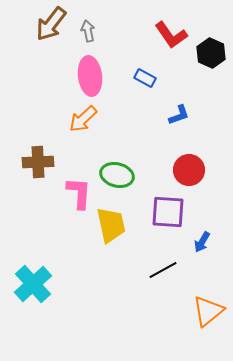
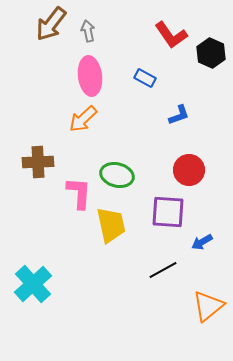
blue arrow: rotated 30 degrees clockwise
orange triangle: moved 5 px up
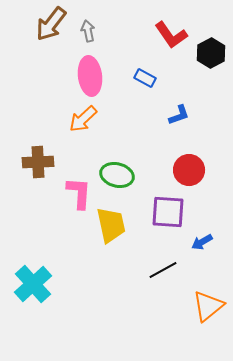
black hexagon: rotated 8 degrees clockwise
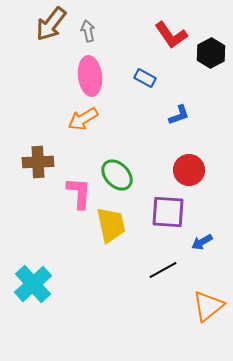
orange arrow: rotated 12 degrees clockwise
green ellipse: rotated 32 degrees clockwise
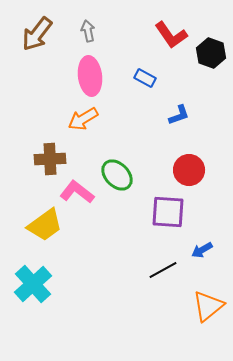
brown arrow: moved 14 px left, 10 px down
black hexagon: rotated 12 degrees counterclockwise
brown cross: moved 12 px right, 3 px up
pink L-shape: moved 2 px left, 1 px up; rotated 56 degrees counterclockwise
yellow trapezoid: moved 66 px left; rotated 66 degrees clockwise
blue arrow: moved 8 px down
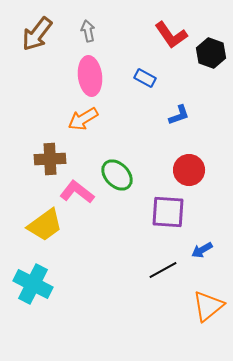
cyan cross: rotated 21 degrees counterclockwise
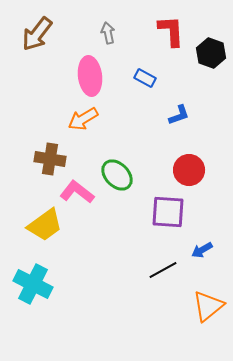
gray arrow: moved 20 px right, 2 px down
red L-shape: moved 4 px up; rotated 148 degrees counterclockwise
brown cross: rotated 12 degrees clockwise
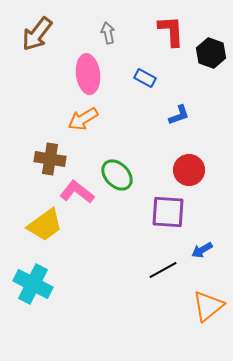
pink ellipse: moved 2 px left, 2 px up
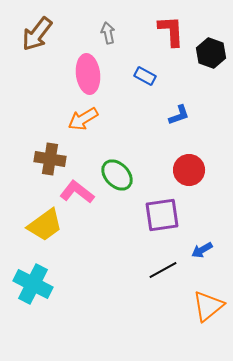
blue rectangle: moved 2 px up
purple square: moved 6 px left, 3 px down; rotated 12 degrees counterclockwise
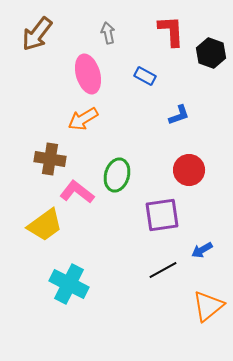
pink ellipse: rotated 9 degrees counterclockwise
green ellipse: rotated 60 degrees clockwise
cyan cross: moved 36 px right
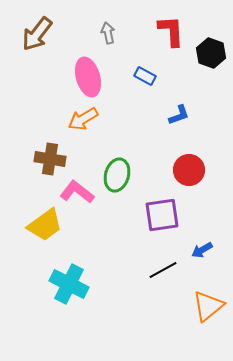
pink ellipse: moved 3 px down
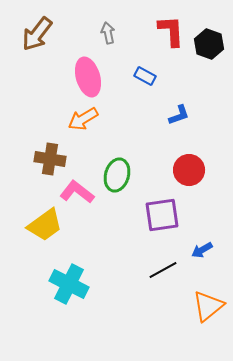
black hexagon: moved 2 px left, 9 px up
